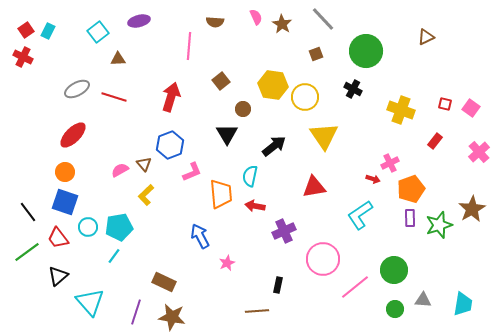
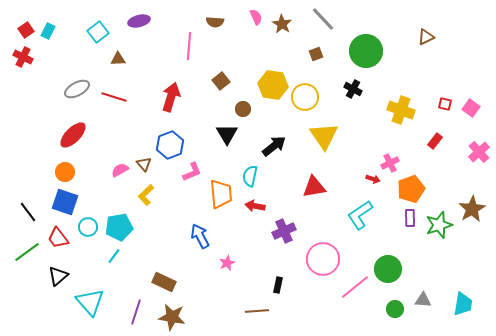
green circle at (394, 270): moved 6 px left, 1 px up
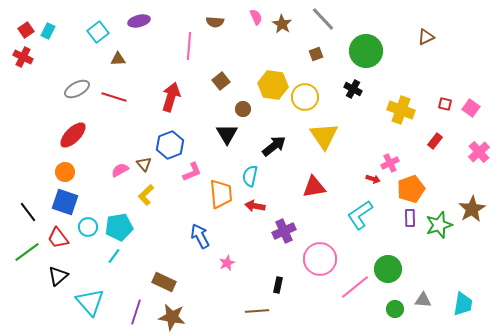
pink circle at (323, 259): moved 3 px left
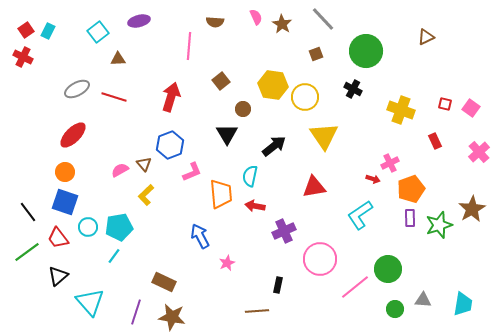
red rectangle at (435, 141): rotated 63 degrees counterclockwise
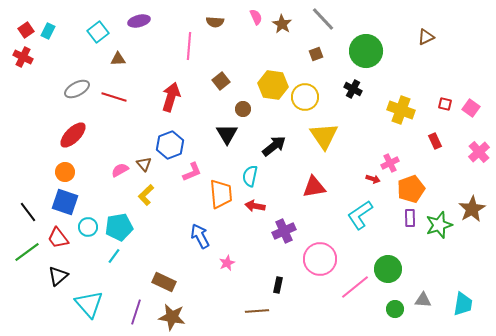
cyan triangle at (90, 302): moved 1 px left, 2 px down
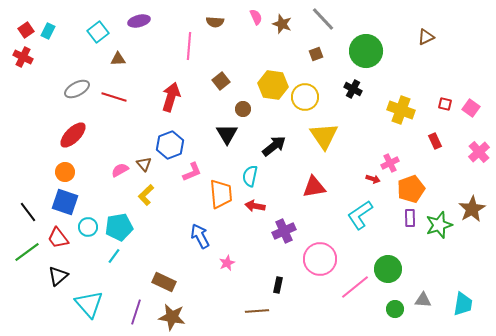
brown star at (282, 24): rotated 12 degrees counterclockwise
